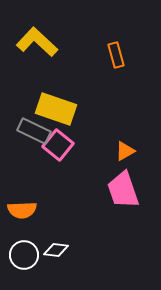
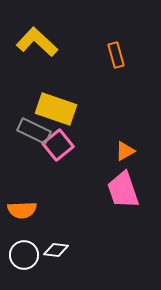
pink square: rotated 12 degrees clockwise
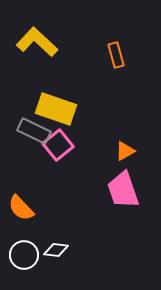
orange semicircle: moved 1 px left, 2 px up; rotated 48 degrees clockwise
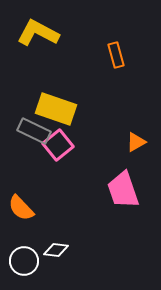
yellow L-shape: moved 1 px right, 9 px up; rotated 15 degrees counterclockwise
orange triangle: moved 11 px right, 9 px up
white circle: moved 6 px down
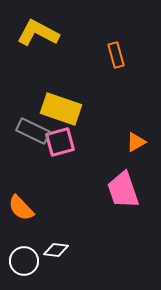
yellow rectangle: moved 5 px right
gray rectangle: moved 1 px left
pink square: moved 2 px right, 3 px up; rotated 24 degrees clockwise
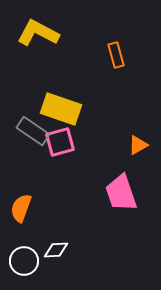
gray rectangle: rotated 8 degrees clockwise
orange triangle: moved 2 px right, 3 px down
pink trapezoid: moved 2 px left, 3 px down
orange semicircle: rotated 64 degrees clockwise
white diamond: rotated 10 degrees counterclockwise
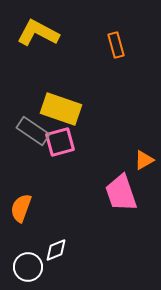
orange rectangle: moved 10 px up
orange triangle: moved 6 px right, 15 px down
white diamond: rotated 20 degrees counterclockwise
white circle: moved 4 px right, 6 px down
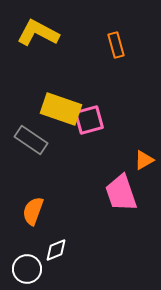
gray rectangle: moved 2 px left, 9 px down
pink square: moved 29 px right, 22 px up
orange semicircle: moved 12 px right, 3 px down
white circle: moved 1 px left, 2 px down
